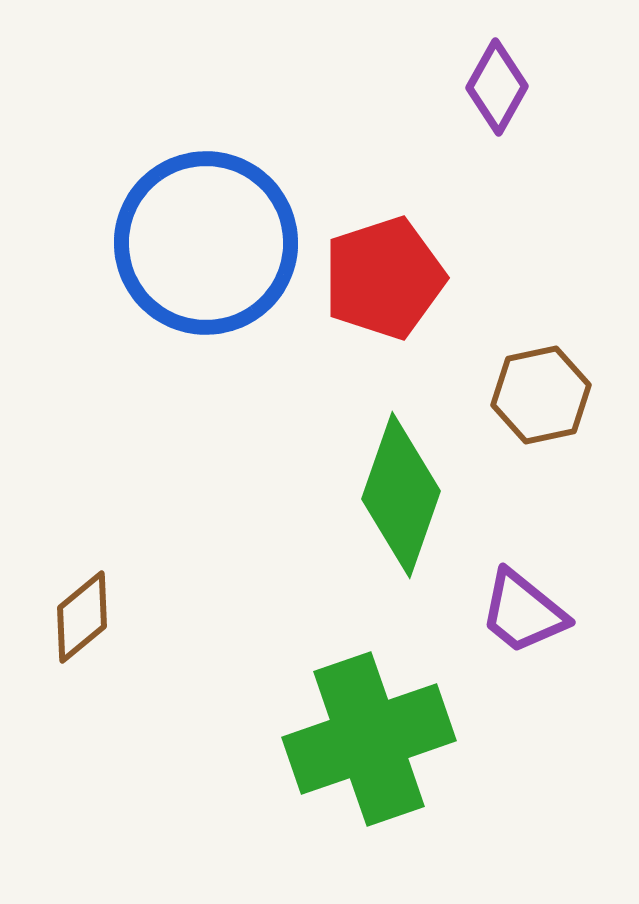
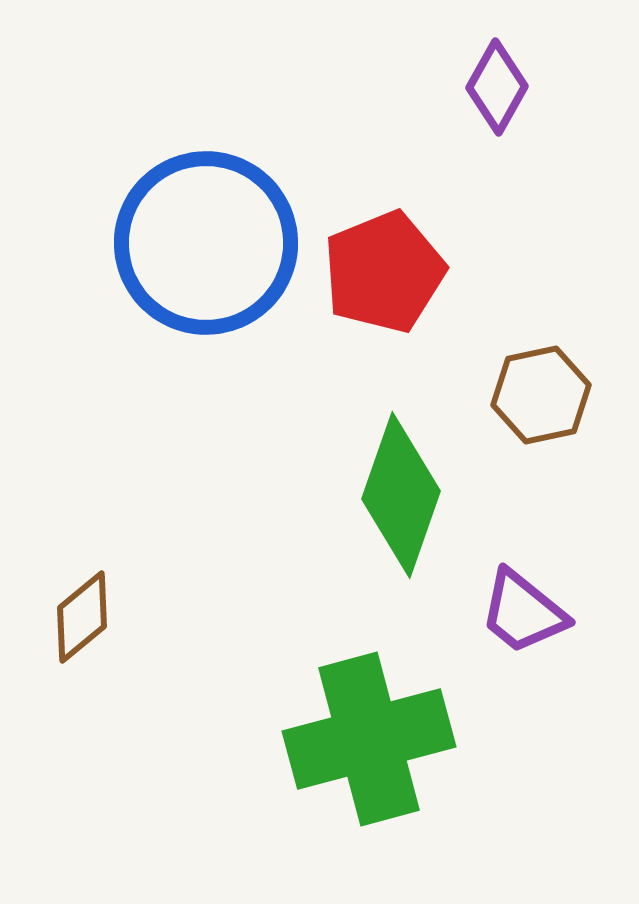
red pentagon: moved 6 px up; rotated 4 degrees counterclockwise
green cross: rotated 4 degrees clockwise
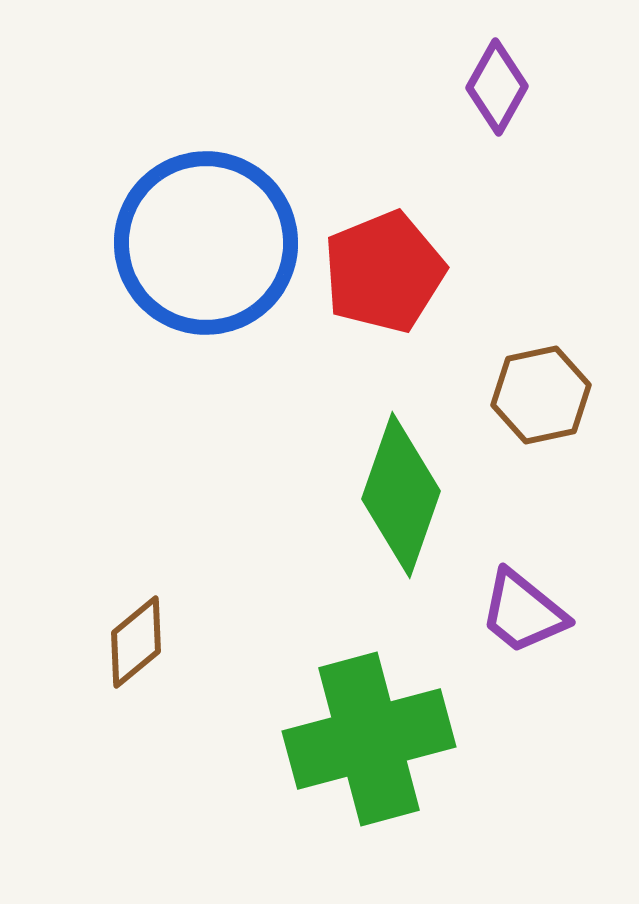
brown diamond: moved 54 px right, 25 px down
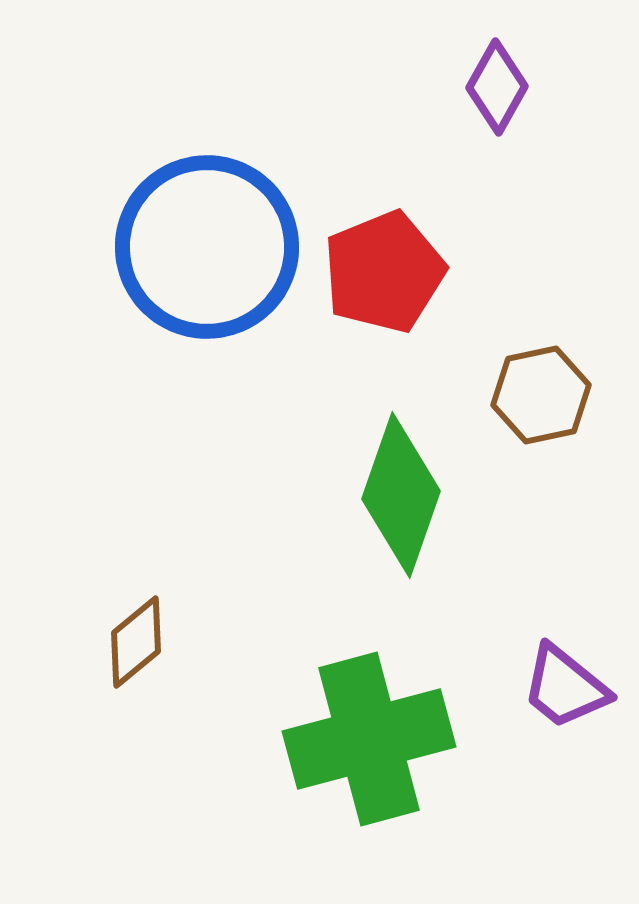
blue circle: moved 1 px right, 4 px down
purple trapezoid: moved 42 px right, 75 px down
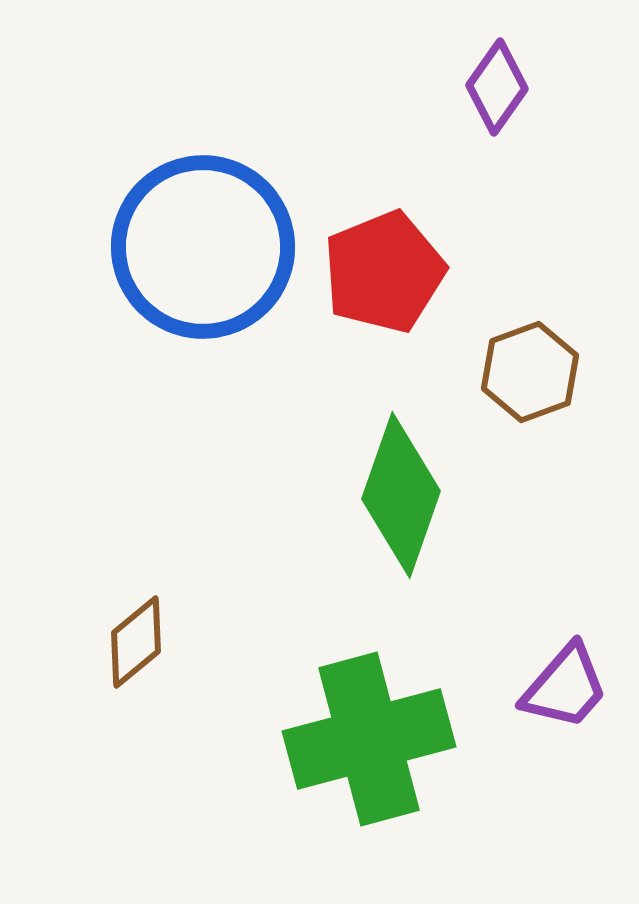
purple diamond: rotated 6 degrees clockwise
blue circle: moved 4 px left
brown hexagon: moved 11 px left, 23 px up; rotated 8 degrees counterclockwise
purple trapezoid: rotated 88 degrees counterclockwise
